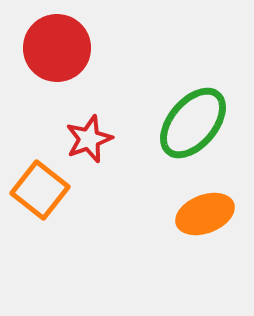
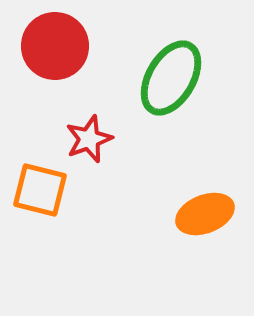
red circle: moved 2 px left, 2 px up
green ellipse: moved 22 px left, 45 px up; rotated 10 degrees counterclockwise
orange square: rotated 24 degrees counterclockwise
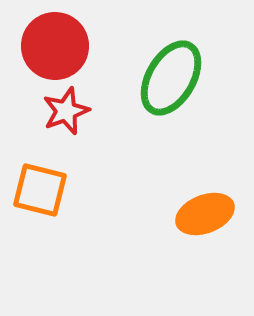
red star: moved 23 px left, 28 px up
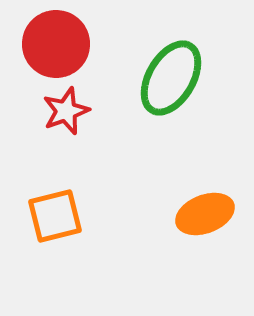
red circle: moved 1 px right, 2 px up
orange square: moved 15 px right, 26 px down; rotated 28 degrees counterclockwise
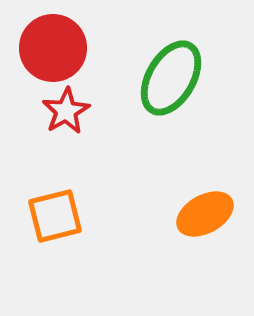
red circle: moved 3 px left, 4 px down
red star: rotated 9 degrees counterclockwise
orange ellipse: rotated 8 degrees counterclockwise
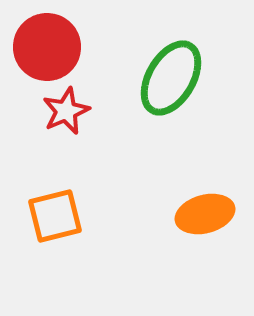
red circle: moved 6 px left, 1 px up
red star: rotated 6 degrees clockwise
orange ellipse: rotated 14 degrees clockwise
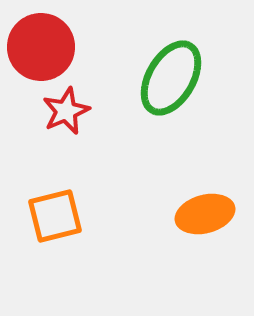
red circle: moved 6 px left
